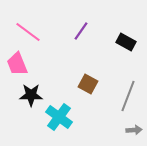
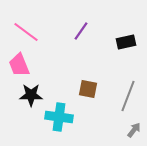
pink line: moved 2 px left
black rectangle: rotated 42 degrees counterclockwise
pink trapezoid: moved 2 px right, 1 px down
brown square: moved 5 px down; rotated 18 degrees counterclockwise
cyan cross: rotated 28 degrees counterclockwise
gray arrow: rotated 49 degrees counterclockwise
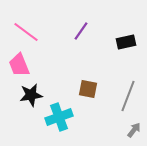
black star: rotated 10 degrees counterclockwise
cyan cross: rotated 28 degrees counterclockwise
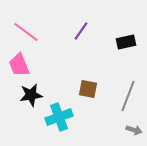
gray arrow: rotated 70 degrees clockwise
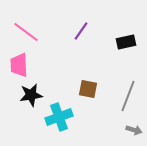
pink trapezoid: rotated 20 degrees clockwise
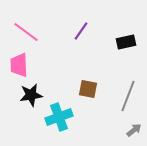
gray arrow: rotated 56 degrees counterclockwise
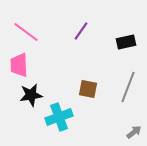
gray line: moved 9 px up
gray arrow: moved 2 px down
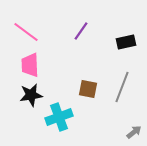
pink trapezoid: moved 11 px right
gray line: moved 6 px left
